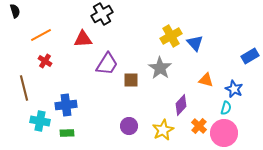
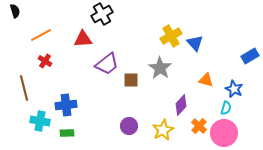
purple trapezoid: rotated 20 degrees clockwise
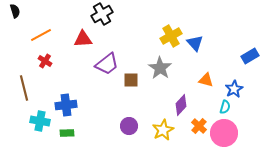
blue star: rotated 18 degrees clockwise
cyan semicircle: moved 1 px left, 1 px up
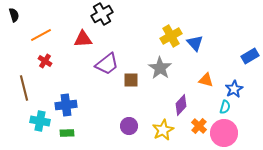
black semicircle: moved 1 px left, 4 px down
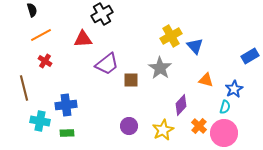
black semicircle: moved 18 px right, 5 px up
blue triangle: moved 3 px down
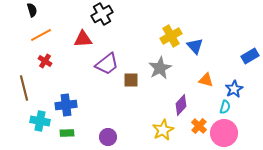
gray star: rotated 10 degrees clockwise
purple circle: moved 21 px left, 11 px down
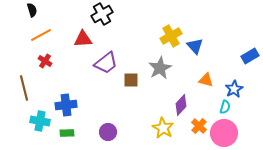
purple trapezoid: moved 1 px left, 1 px up
yellow star: moved 2 px up; rotated 15 degrees counterclockwise
purple circle: moved 5 px up
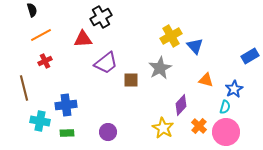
black cross: moved 1 px left, 3 px down
red cross: rotated 32 degrees clockwise
pink circle: moved 2 px right, 1 px up
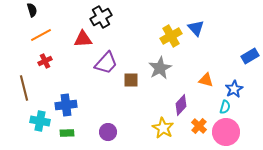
blue triangle: moved 1 px right, 18 px up
purple trapezoid: rotated 10 degrees counterclockwise
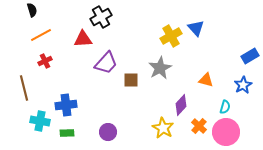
blue star: moved 9 px right, 4 px up
